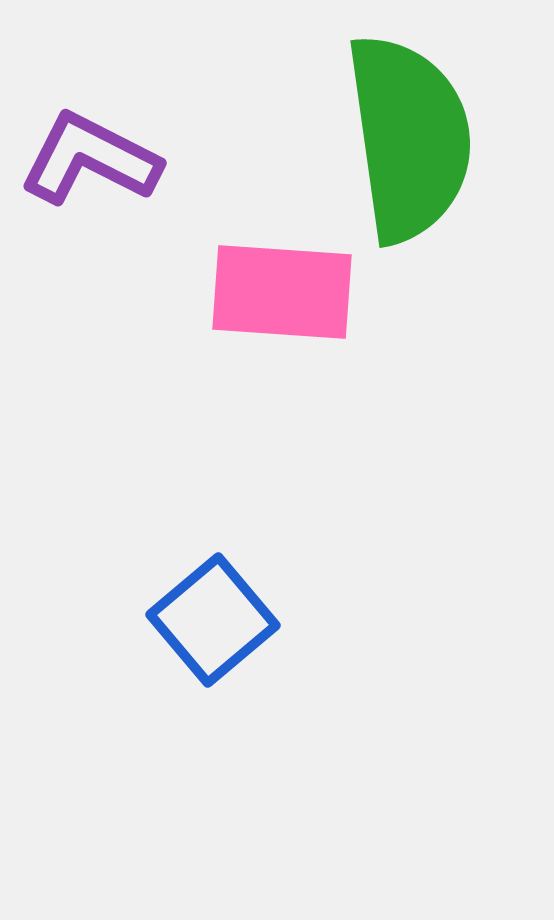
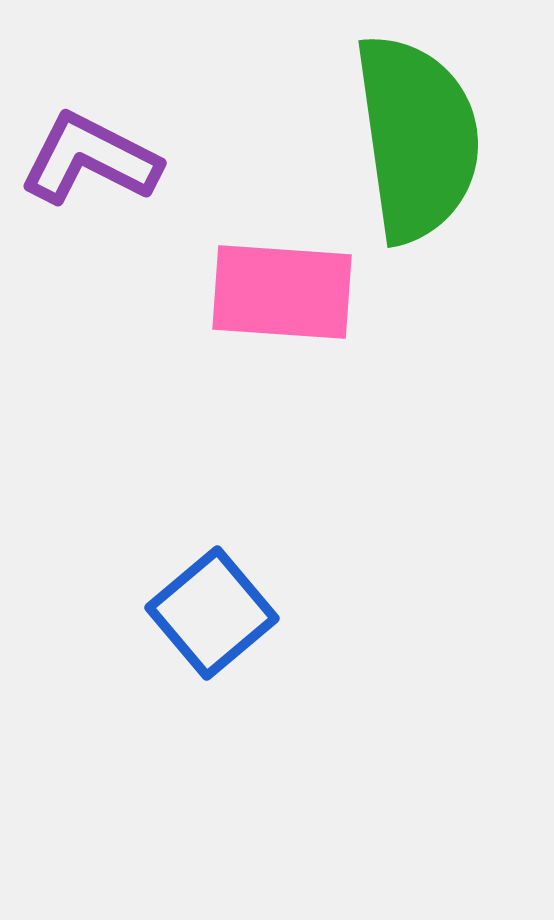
green semicircle: moved 8 px right
blue square: moved 1 px left, 7 px up
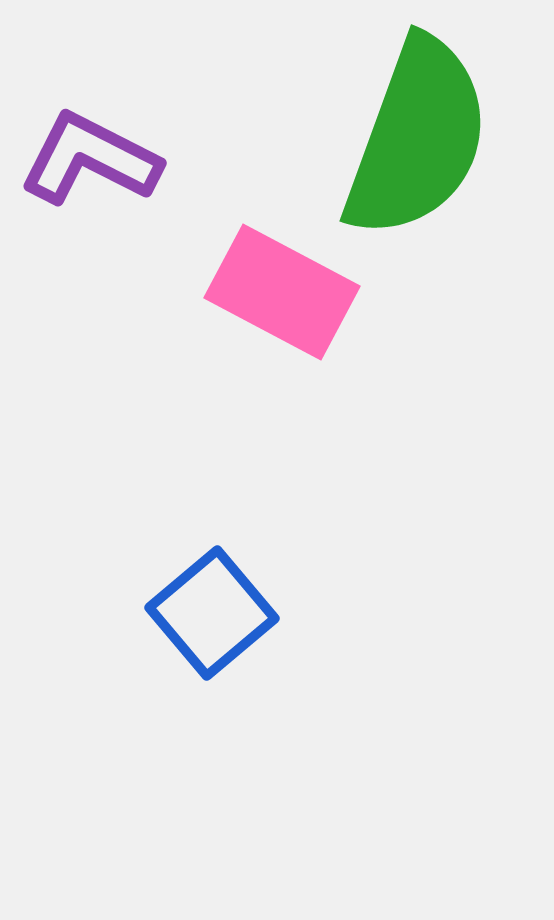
green semicircle: rotated 28 degrees clockwise
pink rectangle: rotated 24 degrees clockwise
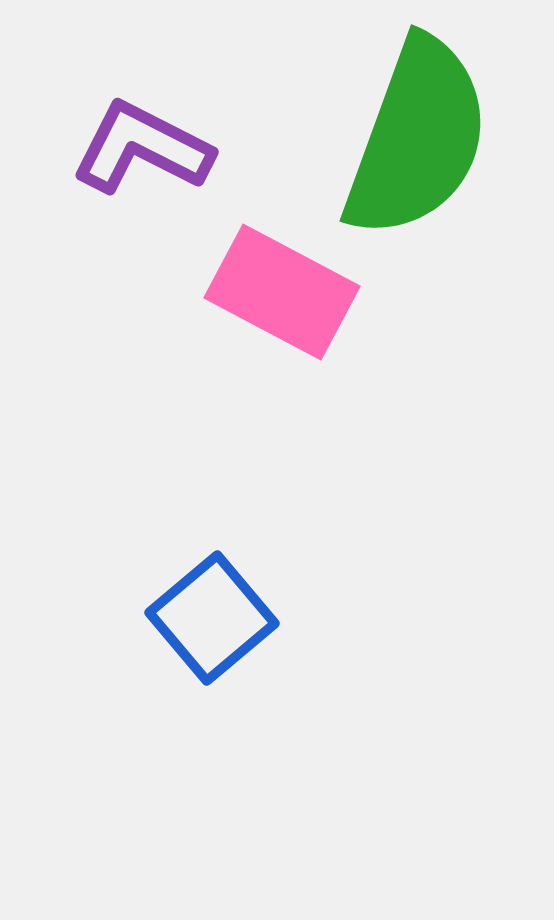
purple L-shape: moved 52 px right, 11 px up
blue square: moved 5 px down
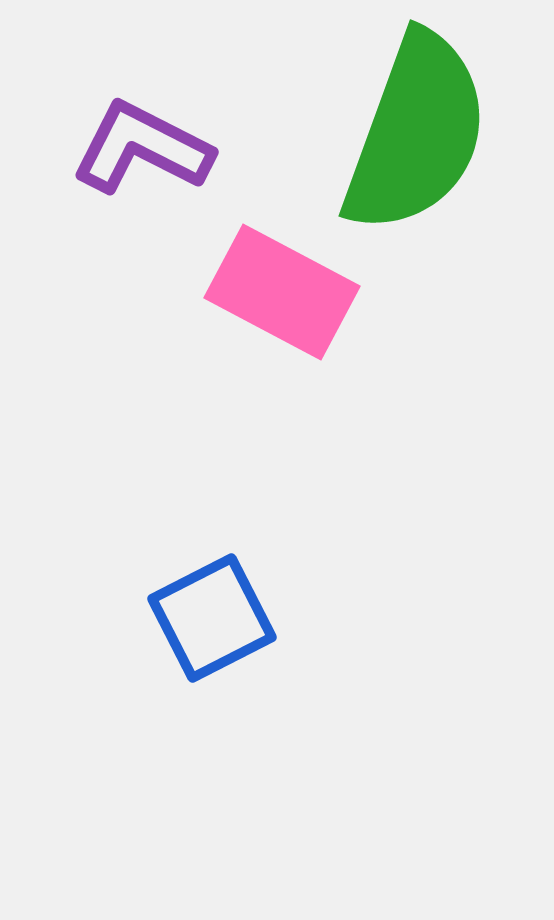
green semicircle: moved 1 px left, 5 px up
blue square: rotated 13 degrees clockwise
